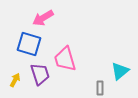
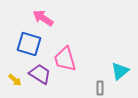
pink arrow: rotated 65 degrees clockwise
purple trapezoid: rotated 40 degrees counterclockwise
yellow arrow: rotated 104 degrees clockwise
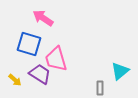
pink trapezoid: moved 9 px left
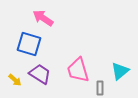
pink trapezoid: moved 22 px right, 11 px down
